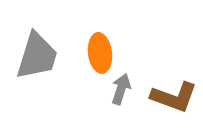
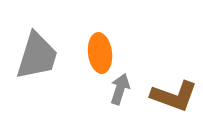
gray arrow: moved 1 px left
brown L-shape: moved 1 px up
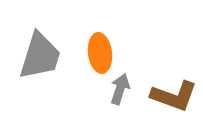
gray trapezoid: moved 3 px right
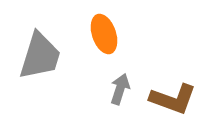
orange ellipse: moved 4 px right, 19 px up; rotated 12 degrees counterclockwise
brown L-shape: moved 1 px left, 3 px down
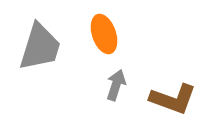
gray trapezoid: moved 9 px up
gray arrow: moved 4 px left, 4 px up
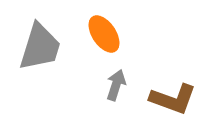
orange ellipse: rotated 15 degrees counterclockwise
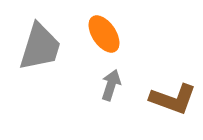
gray arrow: moved 5 px left
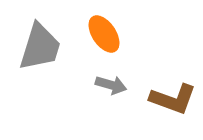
gray arrow: rotated 88 degrees clockwise
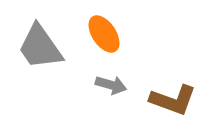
gray trapezoid: rotated 128 degrees clockwise
brown L-shape: moved 1 px down
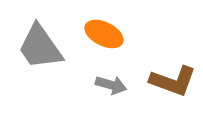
orange ellipse: rotated 30 degrees counterclockwise
brown L-shape: moved 19 px up
